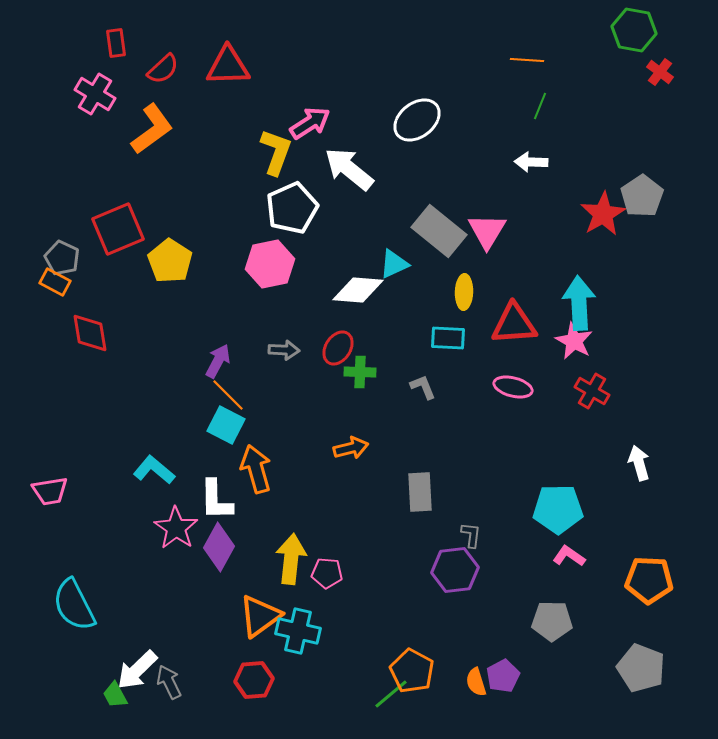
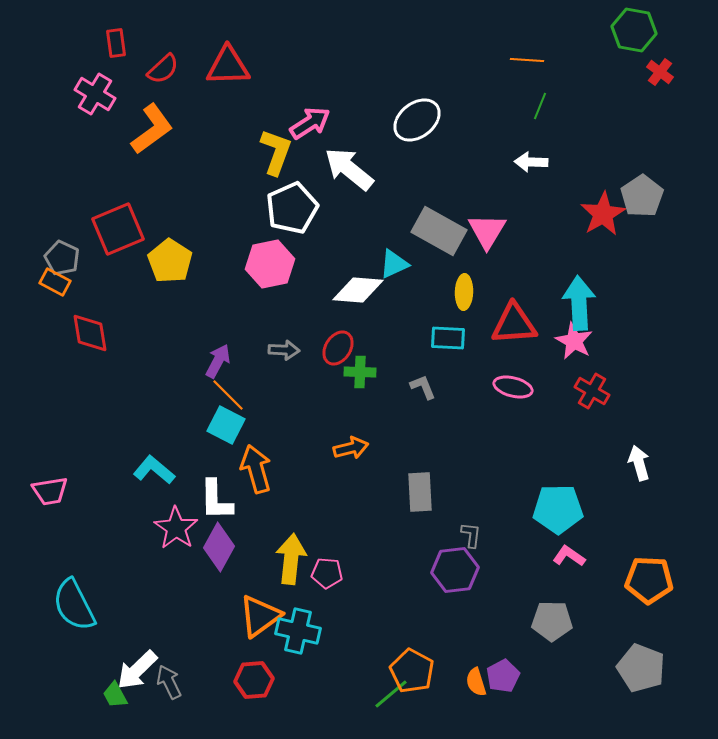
gray rectangle at (439, 231): rotated 10 degrees counterclockwise
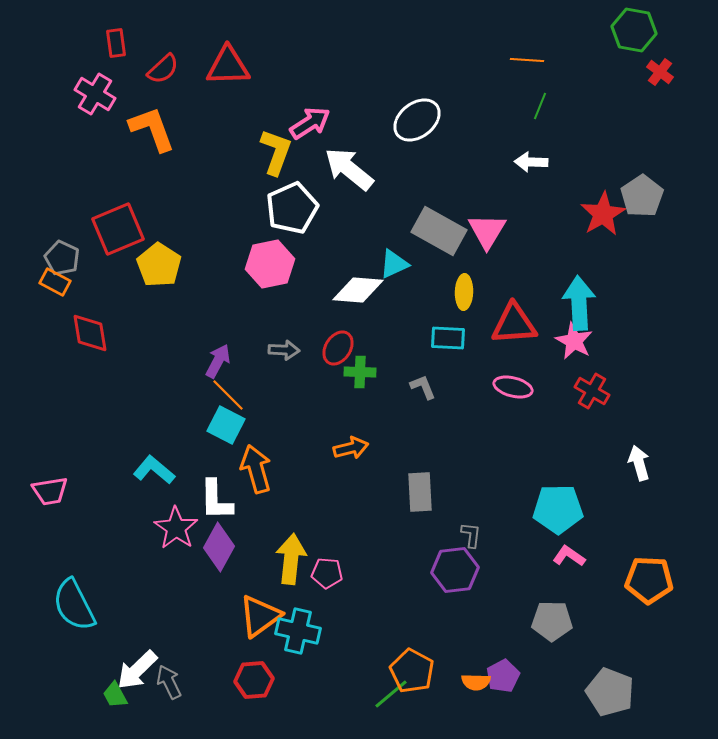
orange L-shape at (152, 129): rotated 74 degrees counterclockwise
yellow pentagon at (170, 261): moved 11 px left, 4 px down
gray pentagon at (641, 668): moved 31 px left, 24 px down
orange semicircle at (476, 682): rotated 72 degrees counterclockwise
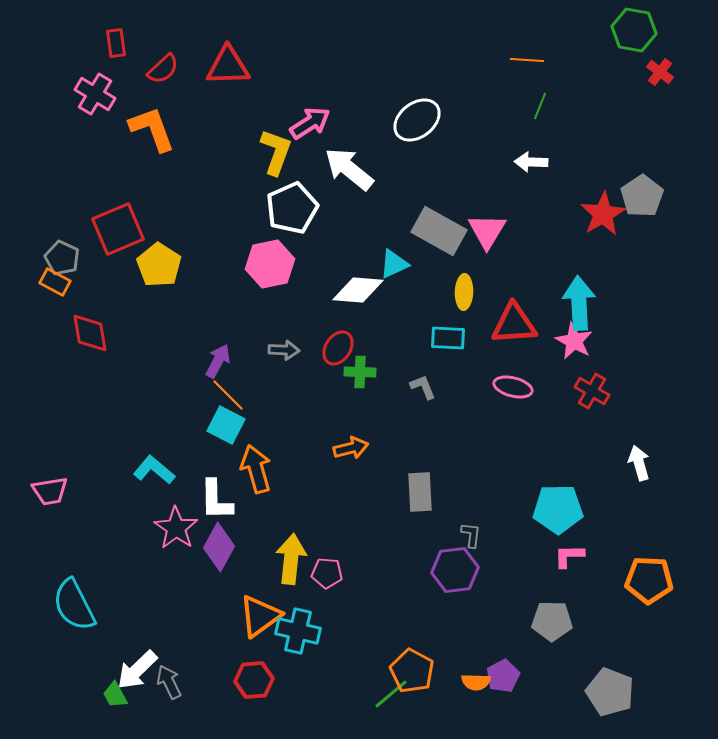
pink L-shape at (569, 556): rotated 36 degrees counterclockwise
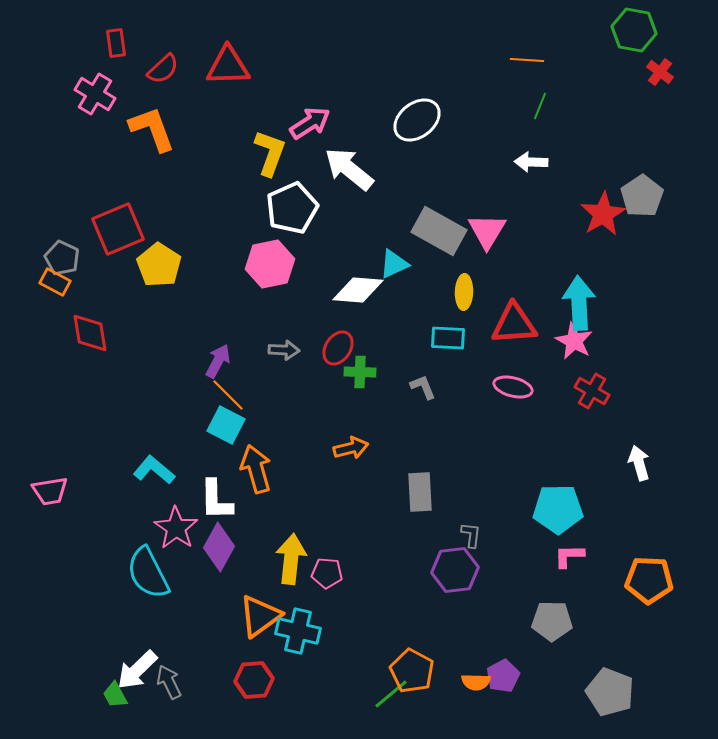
yellow L-shape at (276, 152): moved 6 px left, 1 px down
cyan semicircle at (74, 605): moved 74 px right, 32 px up
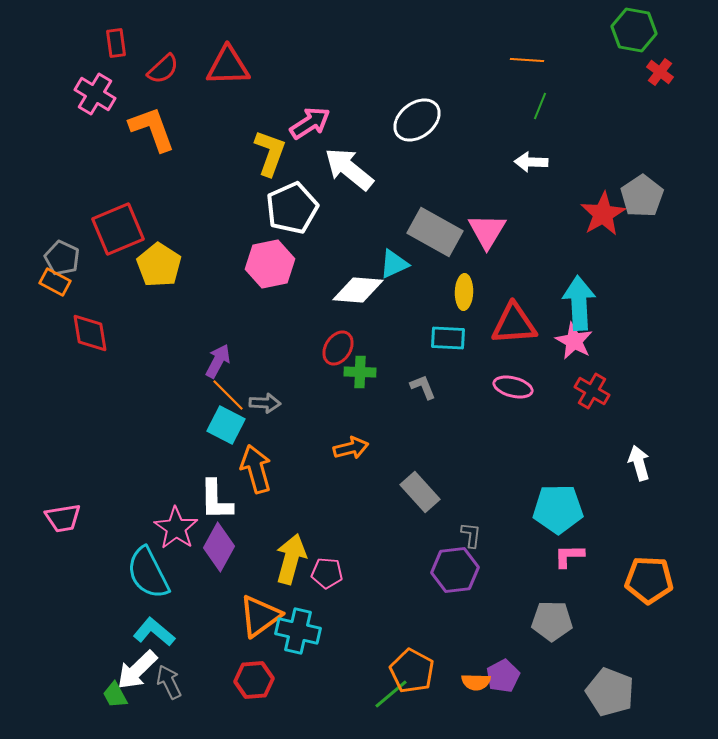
gray rectangle at (439, 231): moved 4 px left, 1 px down
gray arrow at (284, 350): moved 19 px left, 53 px down
cyan L-shape at (154, 470): moved 162 px down
pink trapezoid at (50, 491): moved 13 px right, 27 px down
gray rectangle at (420, 492): rotated 39 degrees counterclockwise
yellow arrow at (291, 559): rotated 9 degrees clockwise
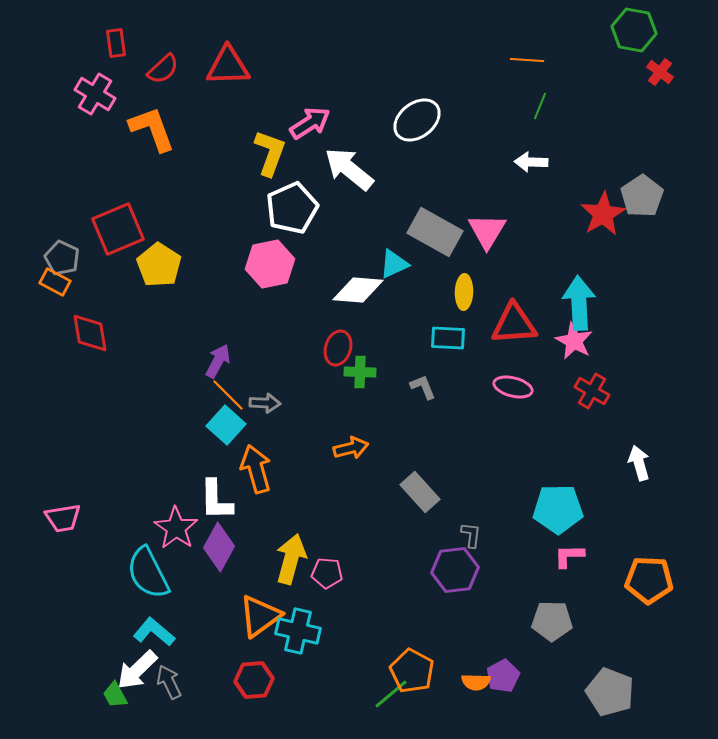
red ellipse at (338, 348): rotated 16 degrees counterclockwise
cyan square at (226, 425): rotated 15 degrees clockwise
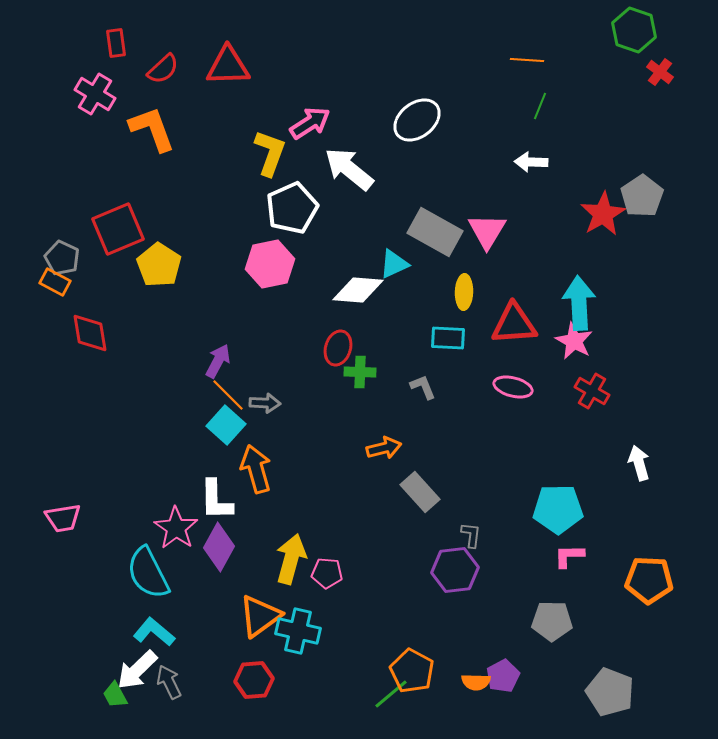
green hexagon at (634, 30): rotated 9 degrees clockwise
orange arrow at (351, 448): moved 33 px right
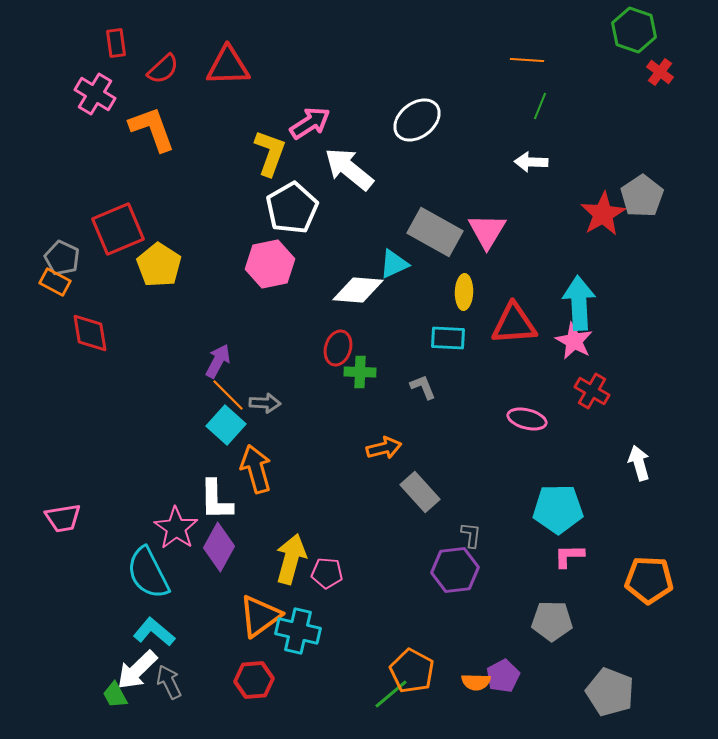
white pentagon at (292, 208): rotated 6 degrees counterclockwise
pink ellipse at (513, 387): moved 14 px right, 32 px down
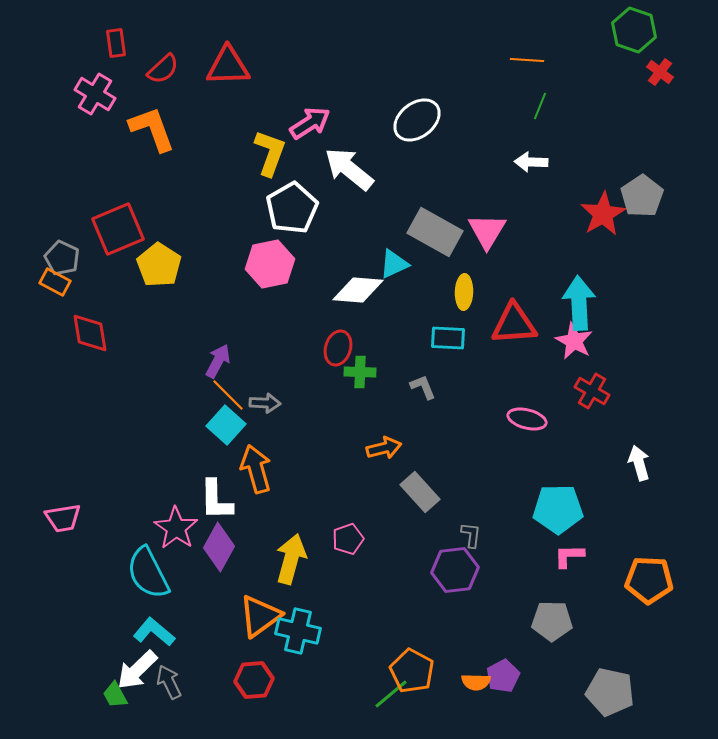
pink pentagon at (327, 573): moved 21 px right, 34 px up; rotated 24 degrees counterclockwise
gray pentagon at (610, 692): rotated 9 degrees counterclockwise
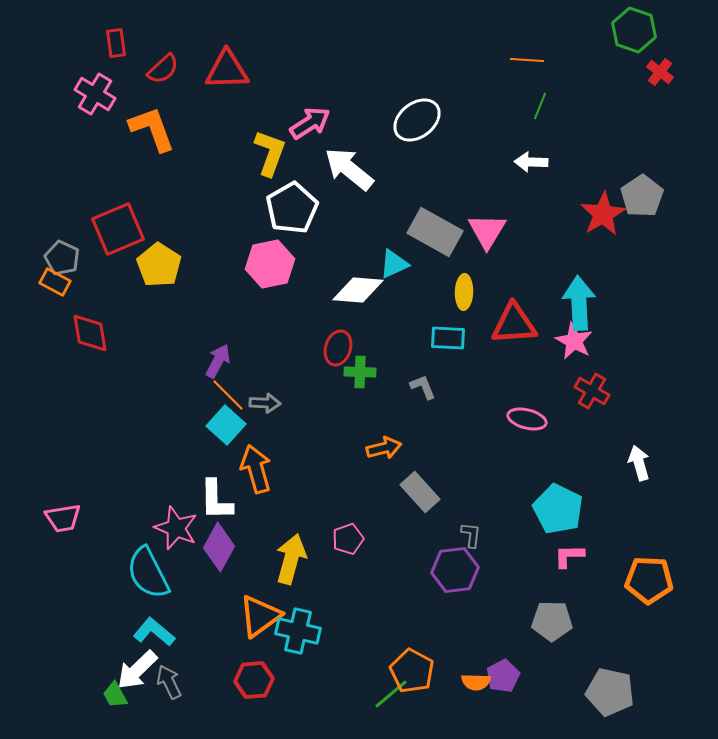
red triangle at (228, 66): moved 1 px left, 4 px down
cyan pentagon at (558, 509): rotated 27 degrees clockwise
pink star at (176, 528): rotated 12 degrees counterclockwise
